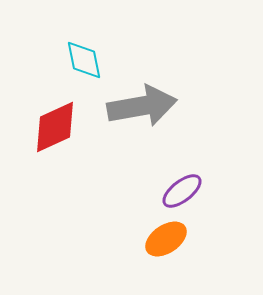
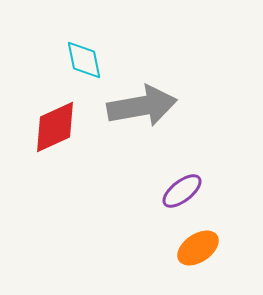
orange ellipse: moved 32 px right, 9 px down
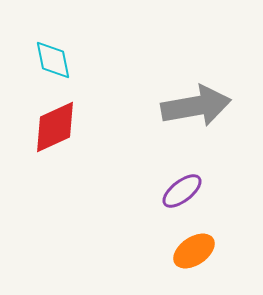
cyan diamond: moved 31 px left
gray arrow: moved 54 px right
orange ellipse: moved 4 px left, 3 px down
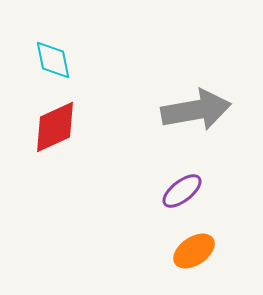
gray arrow: moved 4 px down
